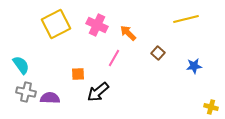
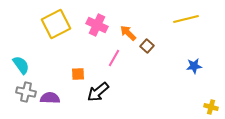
brown square: moved 11 px left, 7 px up
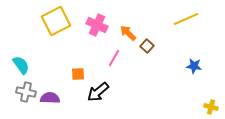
yellow line: rotated 10 degrees counterclockwise
yellow square: moved 3 px up
blue star: rotated 14 degrees clockwise
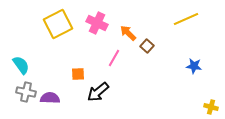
yellow square: moved 2 px right, 3 px down
pink cross: moved 2 px up
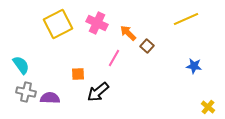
yellow cross: moved 3 px left; rotated 24 degrees clockwise
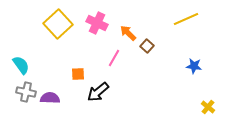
yellow square: rotated 16 degrees counterclockwise
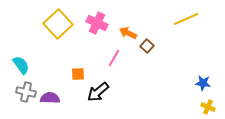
orange arrow: rotated 18 degrees counterclockwise
blue star: moved 9 px right, 17 px down
yellow cross: rotated 16 degrees counterclockwise
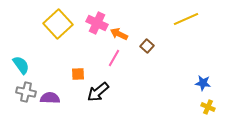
orange arrow: moved 9 px left, 1 px down
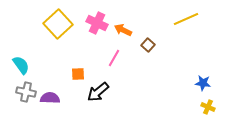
orange arrow: moved 4 px right, 4 px up
brown square: moved 1 px right, 1 px up
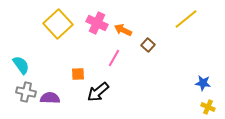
yellow line: rotated 15 degrees counterclockwise
